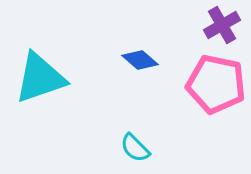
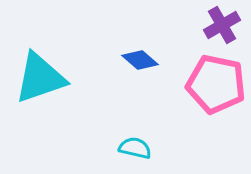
cyan semicircle: rotated 148 degrees clockwise
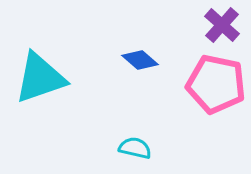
purple cross: rotated 18 degrees counterclockwise
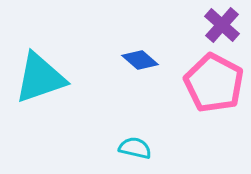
pink pentagon: moved 2 px left, 1 px up; rotated 16 degrees clockwise
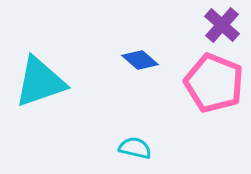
cyan triangle: moved 4 px down
pink pentagon: rotated 6 degrees counterclockwise
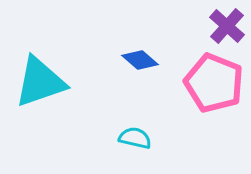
purple cross: moved 5 px right, 1 px down
cyan semicircle: moved 10 px up
